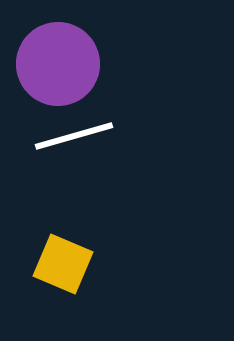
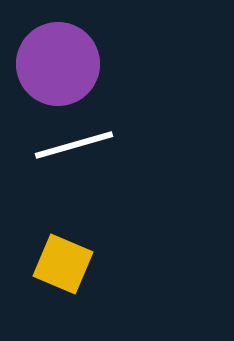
white line: moved 9 px down
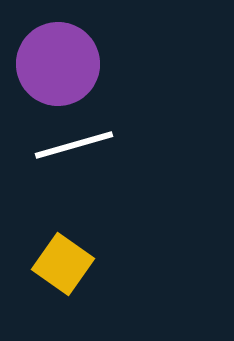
yellow square: rotated 12 degrees clockwise
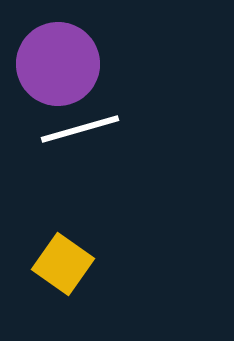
white line: moved 6 px right, 16 px up
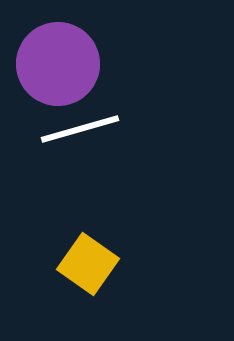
yellow square: moved 25 px right
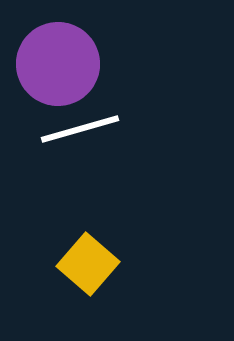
yellow square: rotated 6 degrees clockwise
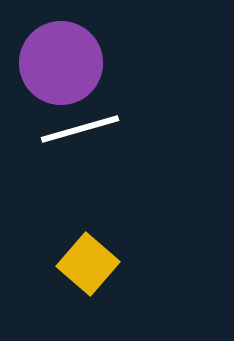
purple circle: moved 3 px right, 1 px up
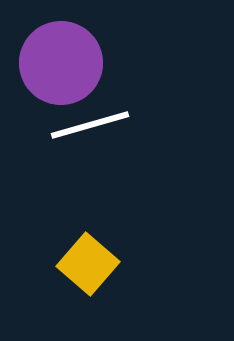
white line: moved 10 px right, 4 px up
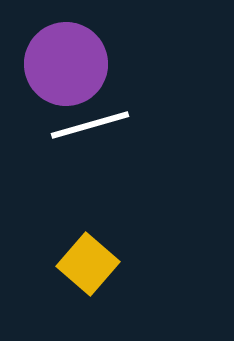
purple circle: moved 5 px right, 1 px down
